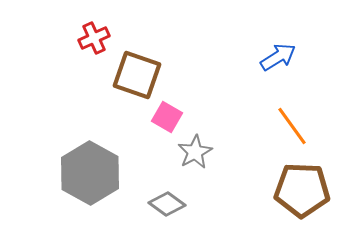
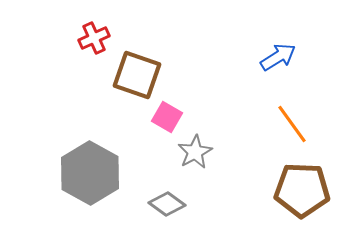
orange line: moved 2 px up
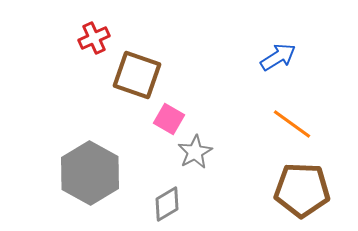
pink square: moved 2 px right, 2 px down
orange line: rotated 18 degrees counterclockwise
gray diamond: rotated 66 degrees counterclockwise
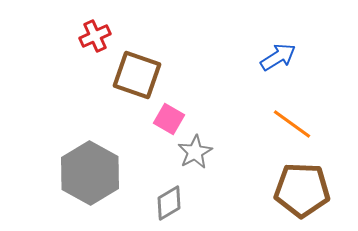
red cross: moved 1 px right, 2 px up
gray diamond: moved 2 px right, 1 px up
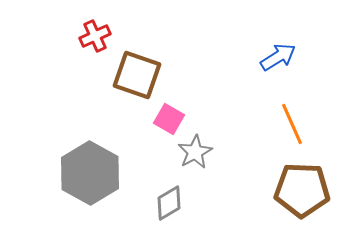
orange line: rotated 30 degrees clockwise
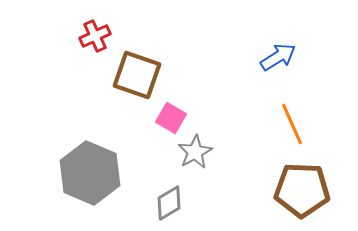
pink square: moved 2 px right, 1 px up
gray hexagon: rotated 6 degrees counterclockwise
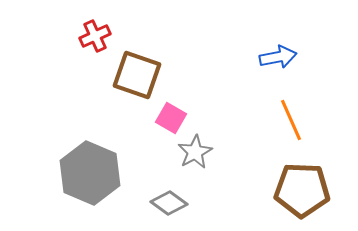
blue arrow: rotated 21 degrees clockwise
orange line: moved 1 px left, 4 px up
gray diamond: rotated 66 degrees clockwise
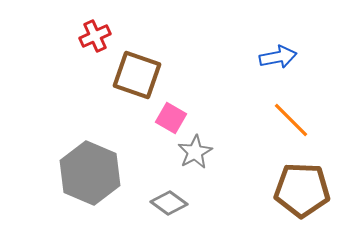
orange line: rotated 21 degrees counterclockwise
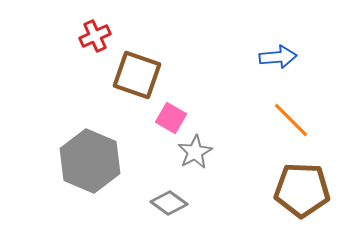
blue arrow: rotated 6 degrees clockwise
gray hexagon: moved 12 px up
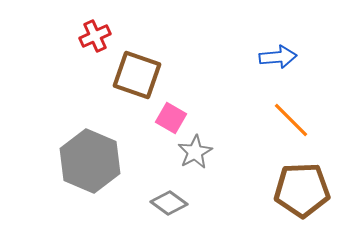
brown pentagon: rotated 4 degrees counterclockwise
